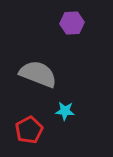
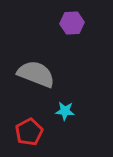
gray semicircle: moved 2 px left
red pentagon: moved 2 px down
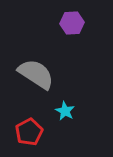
gray semicircle: rotated 12 degrees clockwise
cyan star: rotated 24 degrees clockwise
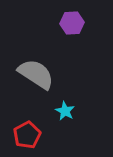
red pentagon: moved 2 px left, 3 px down
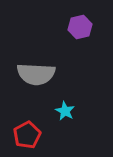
purple hexagon: moved 8 px right, 4 px down; rotated 10 degrees counterclockwise
gray semicircle: rotated 150 degrees clockwise
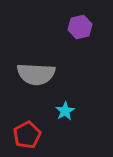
cyan star: rotated 12 degrees clockwise
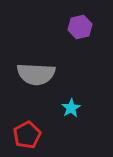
cyan star: moved 6 px right, 3 px up
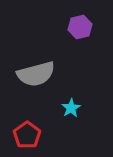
gray semicircle: rotated 18 degrees counterclockwise
red pentagon: rotated 8 degrees counterclockwise
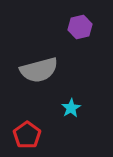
gray semicircle: moved 3 px right, 4 px up
